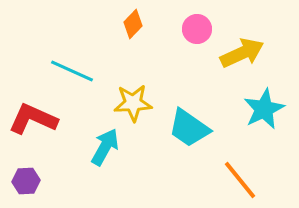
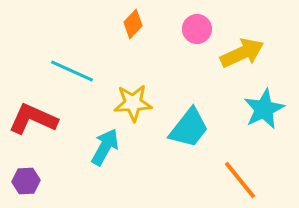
cyan trapezoid: rotated 87 degrees counterclockwise
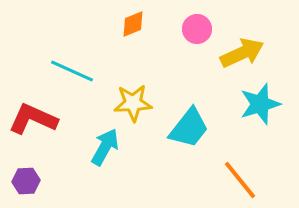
orange diamond: rotated 24 degrees clockwise
cyan star: moved 4 px left, 5 px up; rotated 9 degrees clockwise
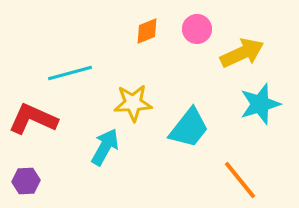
orange diamond: moved 14 px right, 7 px down
cyan line: moved 2 px left, 2 px down; rotated 39 degrees counterclockwise
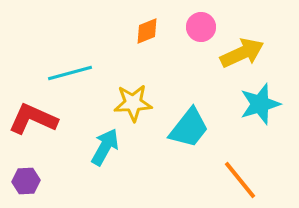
pink circle: moved 4 px right, 2 px up
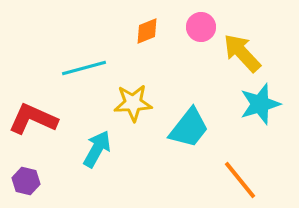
yellow arrow: rotated 108 degrees counterclockwise
cyan line: moved 14 px right, 5 px up
cyan arrow: moved 8 px left, 2 px down
purple hexagon: rotated 16 degrees clockwise
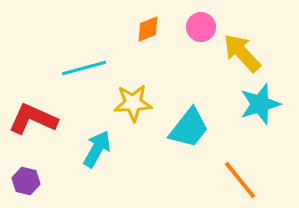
orange diamond: moved 1 px right, 2 px up
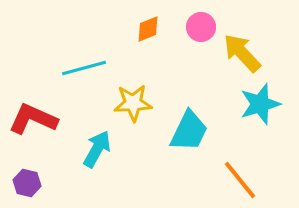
cyan trapezoid: moved 3 px down; rotated 12 degrees counterclockwise
purple hexagon: moved 1 px right, 2 px down
